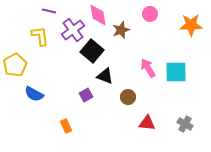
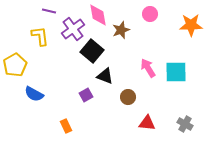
purple cross: moved 1 px up
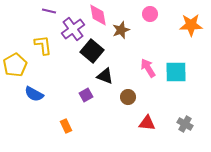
yellow L-shape: moved 3 px right, 9 px down
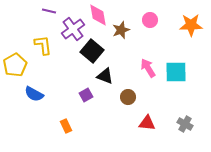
pink circle: moved 6 px down
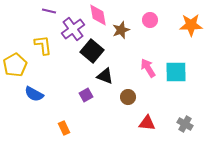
orange rectangle: moved 2 px left, 2 px down
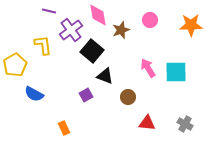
purple cross: moved 2 px left, 1 px down
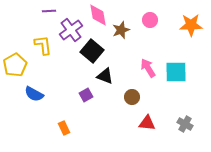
purple line: rotated 16 degrees counterclockwise
brown circle: moved 4 px right
